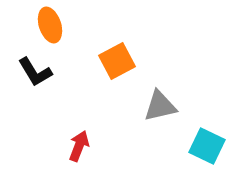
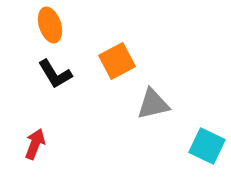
black L-shape: moved 20 px right, 2 px down
gray triangle: moved 7 px left, 2 px up
red arrow: moved 44 px left, 2 px up
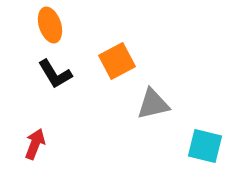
cyan square: moved 2 px left; rotated 12 degrees counterclockwise
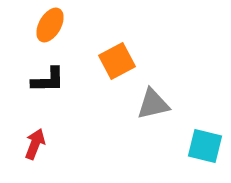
orange ellipse: rotated 48 degrees clockwise
black L-shape: moved 7 px left, 6 px down; rotated 60 degrees counterclockwise
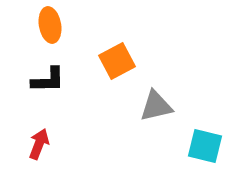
orange ellipse: rotated 40 degrees counterclockwise
gray triangle: moved 3 px right, 2 px down
red arrow: moved 4 px right
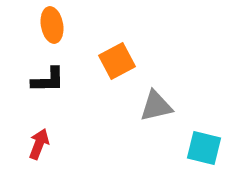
orange ellipse: moved 2 px right
cyan square: moved 1 px left, 2 px down
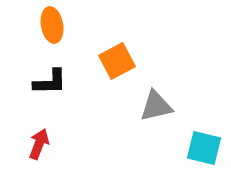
black L-shape: moved 2 px right, 2 px down
